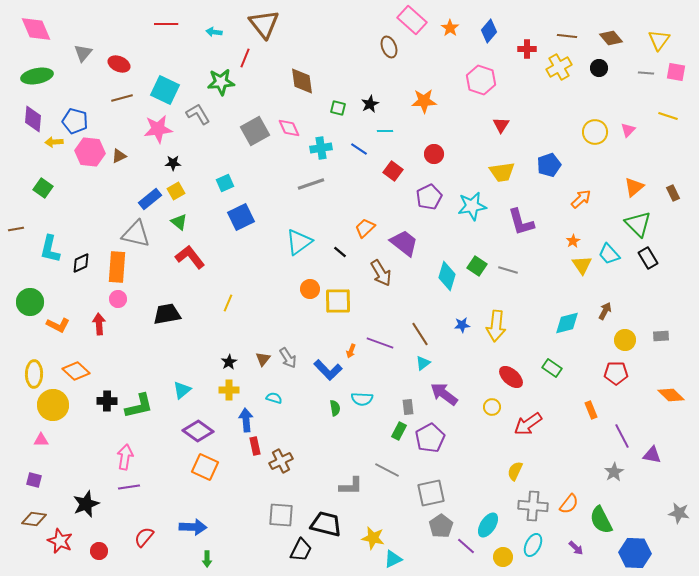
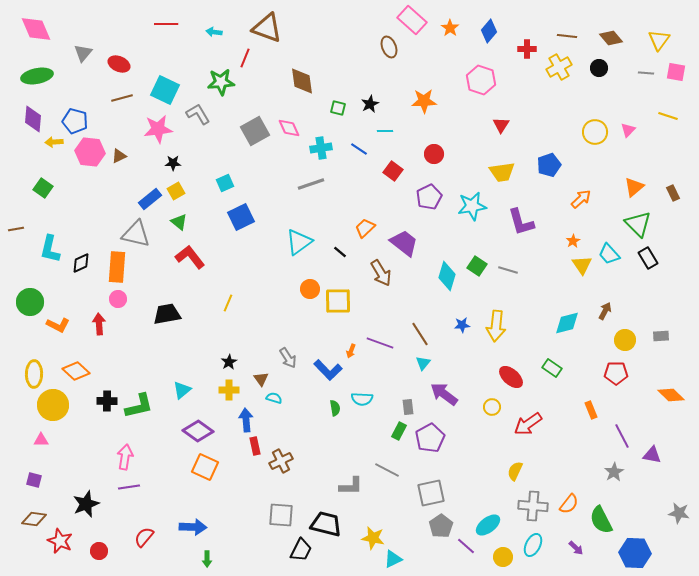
brown triangle at (264, 24): moved 3 px right, 4 px down; rotated 32 degrees counterclockwise
brown triangle at (263, 359): moved 2 px left, 20 px down; rotated 14 degrees counterclockwise
cyan triangle at (423, 363): rotated 14 degrees counterclockwise
cyan ellipse at (488, 525): rotated 20 degrees clockwise
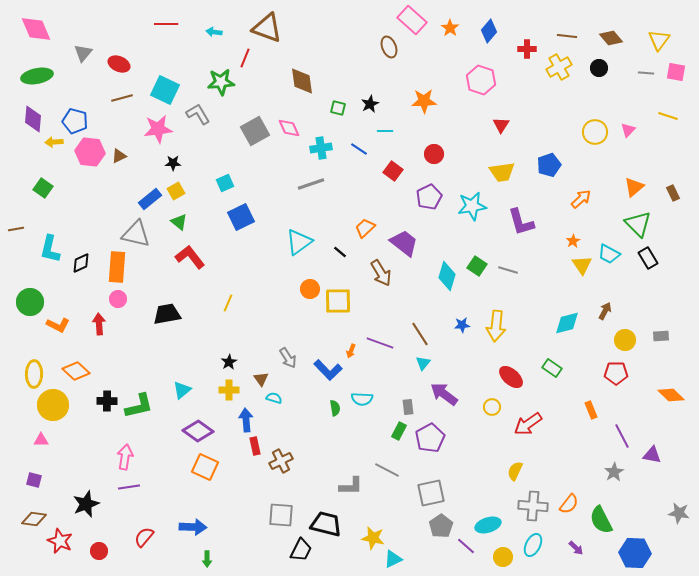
cyan trapezoid at (609, 254): rotated 20 degrees counterclockwise
cyan ellipse at (488, 525): rotated 20 degrees clockwise
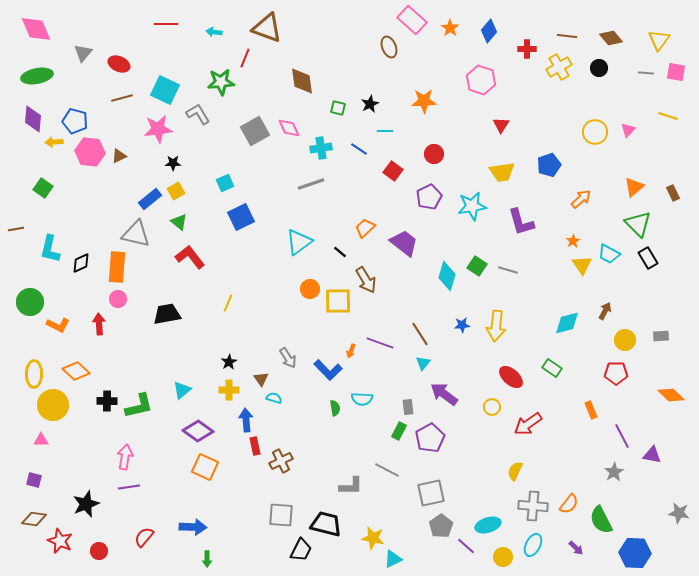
brown arrow at (381, 273): moved 15 px left, 7 px down
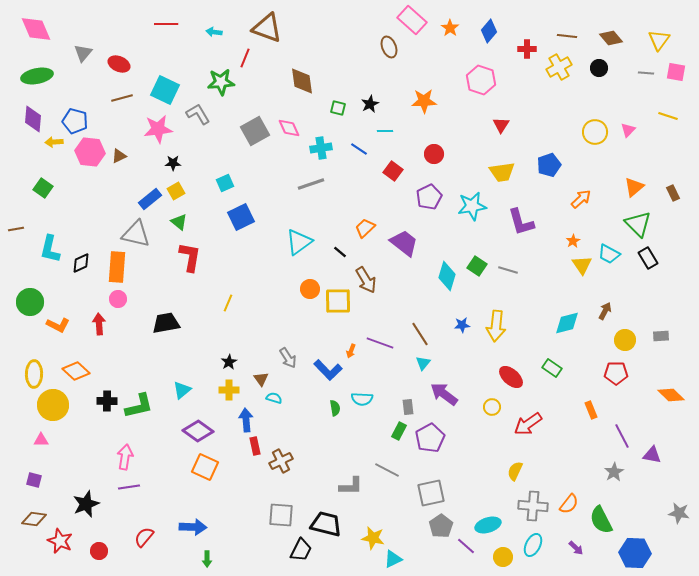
red L-shape at (190, 257): rotated 48 degrees clockwise
black trapezoid at (167, 314): moved 1 px left, 9 px down
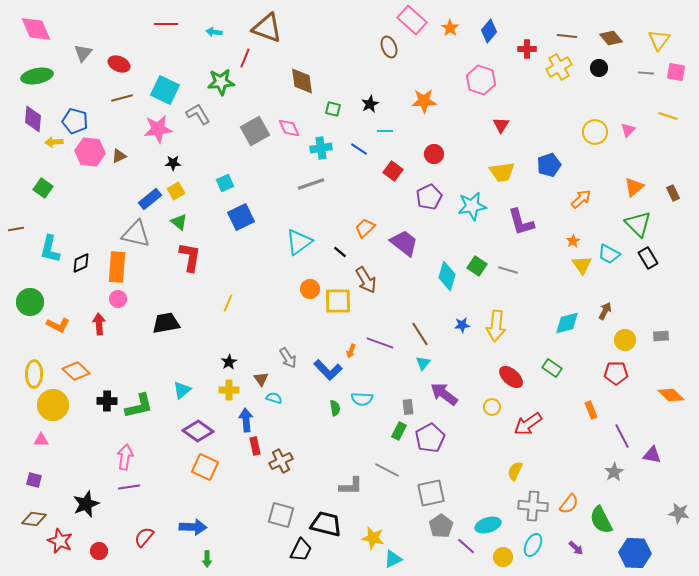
green square at (338, 108): moved 5 px left, 1 px down
gray square at (281, 515): rotated 12 degrees clockwise
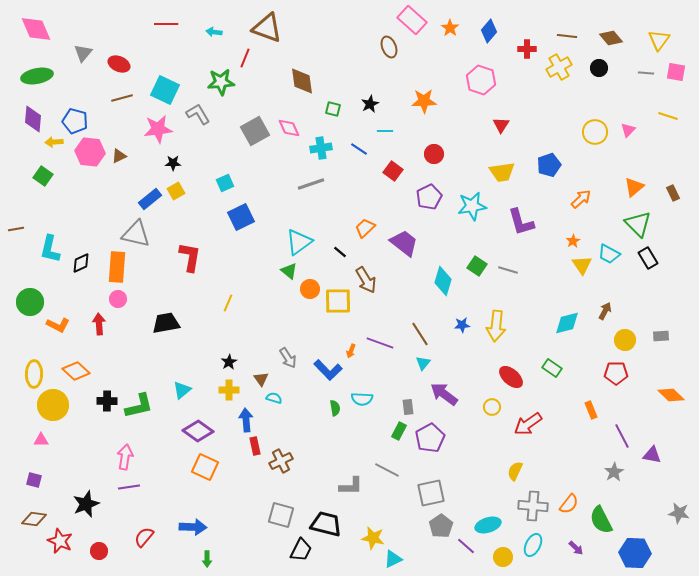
green square at (43, 188): moved 12 px up
green triangle at (179, 222): moved 110 px right, 49 px down
cyan diamond at (447, 276): moved 4 px left, 5 px down
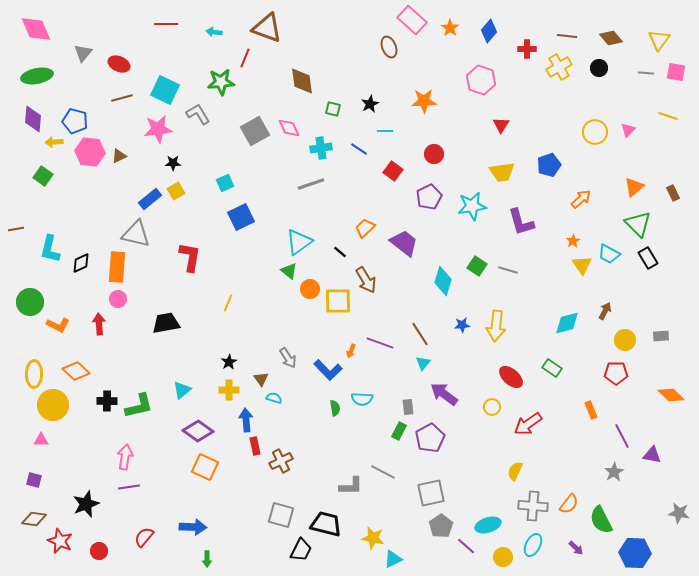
gray line at (387, 470): moved 4 px left, 2 px down
